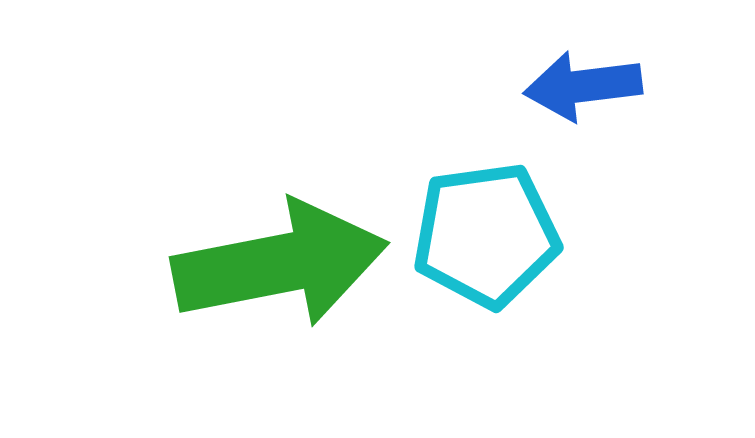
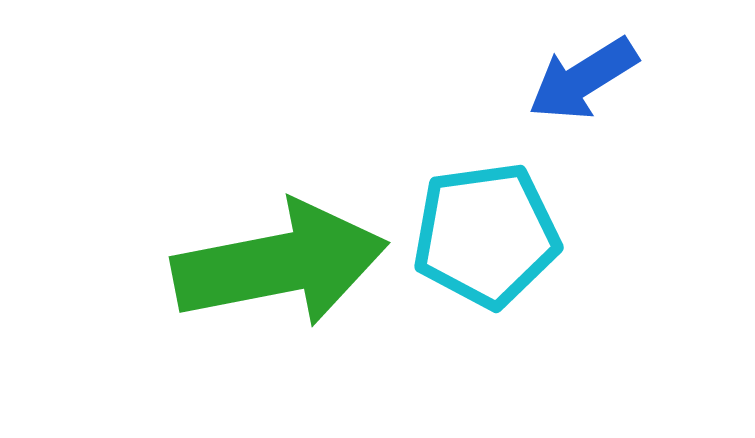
blue arrow: moved 7 px up; rotated 25 degrees counterclockwise
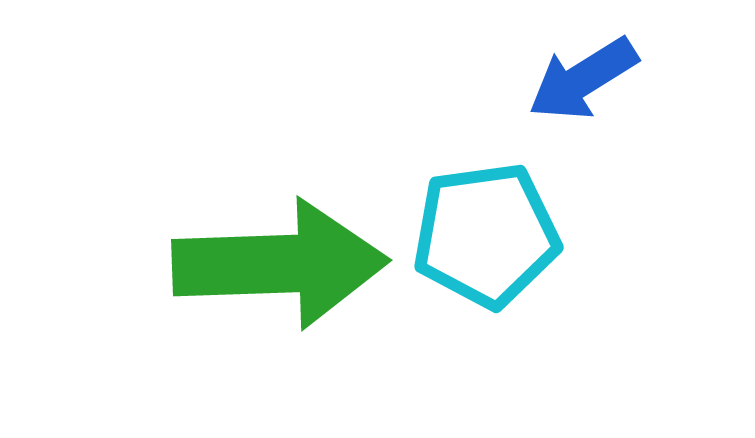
green arrow: rotated 9 degrees clockwise
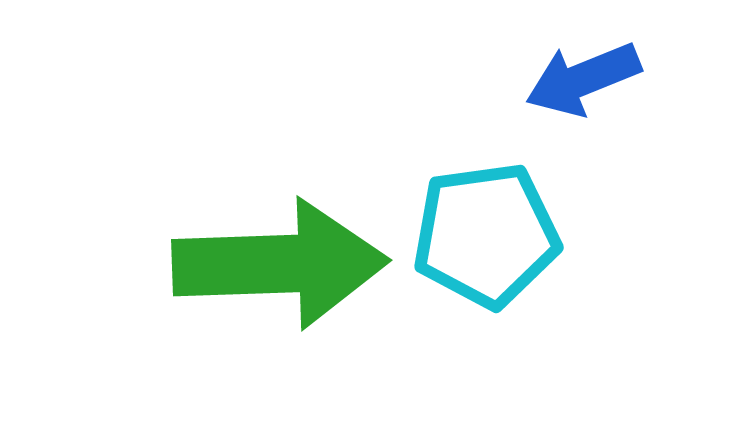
blue arrow: rotated 10 degrees clockwise
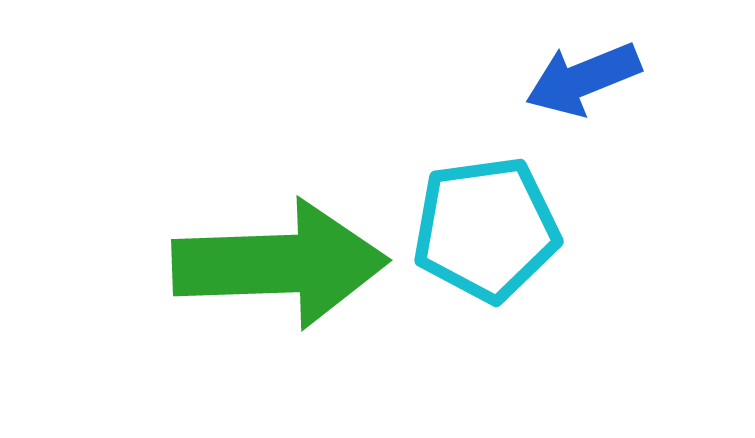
cyan pentagon: moved 6 px up
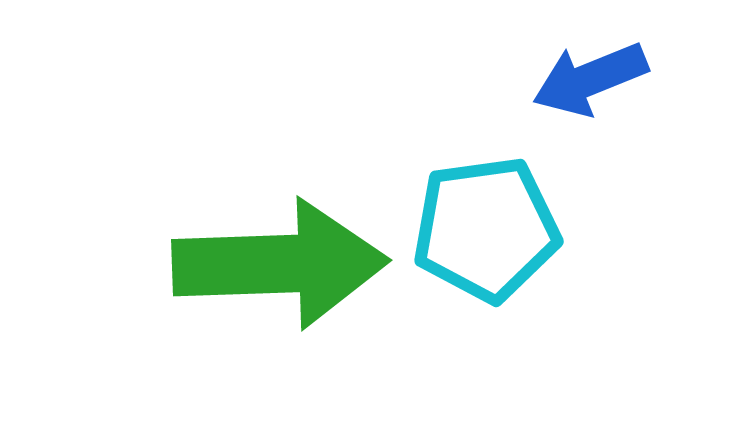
blue arrow: moved 7 px right
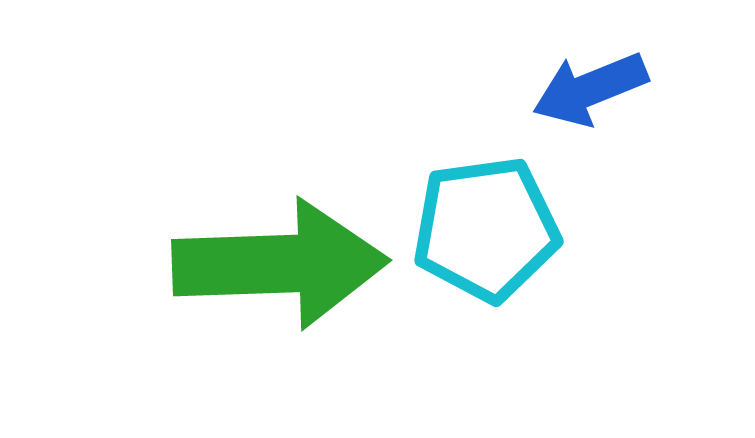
blue arrow: moved 10 px down
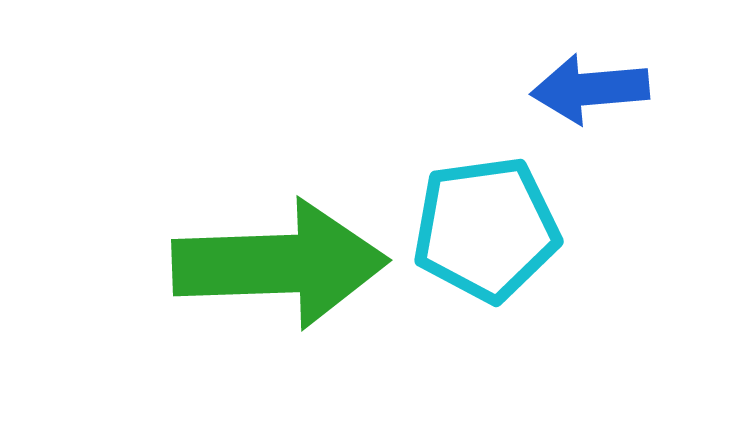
blue arrow: rotated 17 degrees clockwise
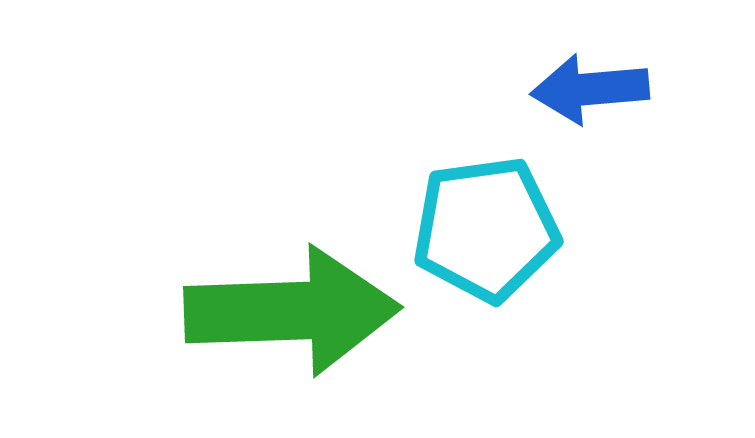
green arrow: moved 12 px right, 47 px down
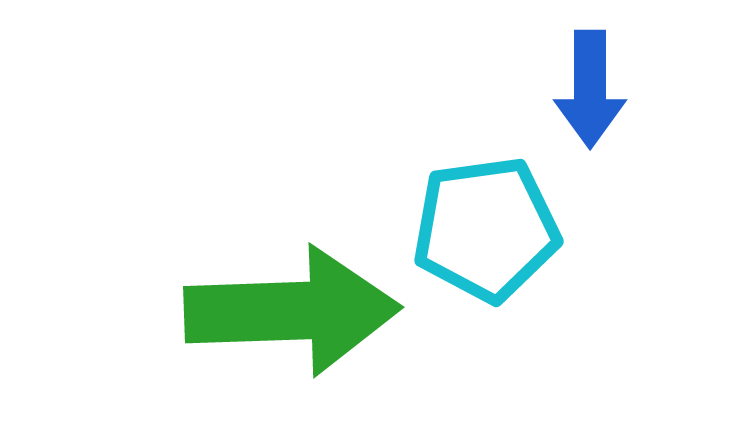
blue arrow: rotated 85 degrees counterclockwise
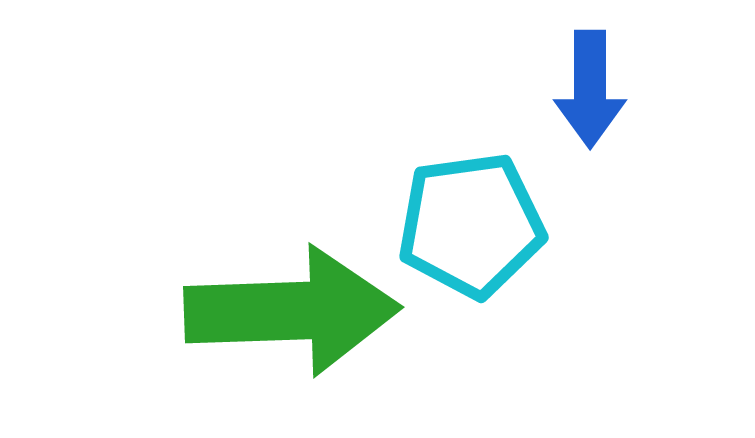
cyan pentagon: moved 15 px left, 4 px up
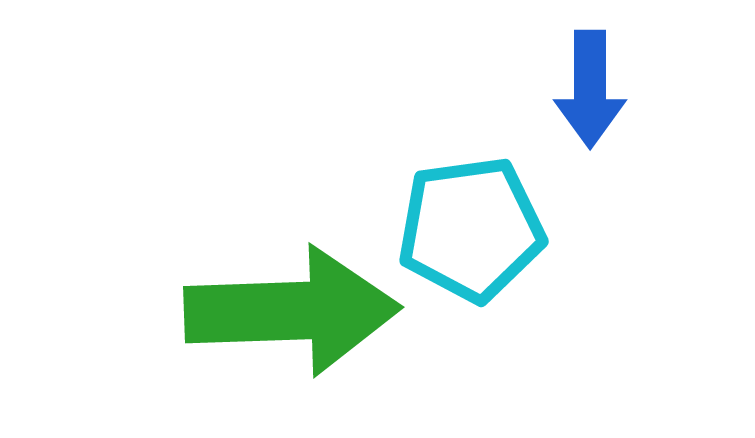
cyan pentagon: moved 4 px down
